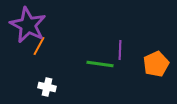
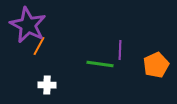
orange pentagon: moved 1 px down
white cross: moved 2 px up; rotated 12 degrees counterclockwise
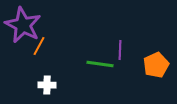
purple star: moved 5 px left
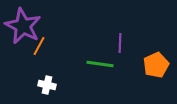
purple star: moved 1 px down
purple line: moved 7 px up
white cross: rotated 12 degrees clockwise
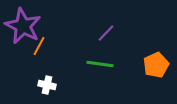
purple line: moved 14 px left, 10 px up; rotated 42 degrees clockwise
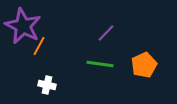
orange pentagon: moved 12 px left
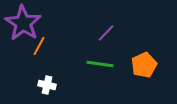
purple star: moved 3 px up; rotated 6 degrees clockwise
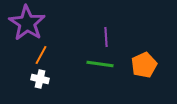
purple star: moved 4 px right
purple line: moved 4 px down; rotated 48 degrees counterclockwise
orange line: moved 2 px right, 9 px down
white cross: moved 7 px left, 6 px up
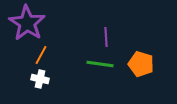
orange pentagon: moved 3 px left, 1 px up; rotated 30 degrees counterclockwise
